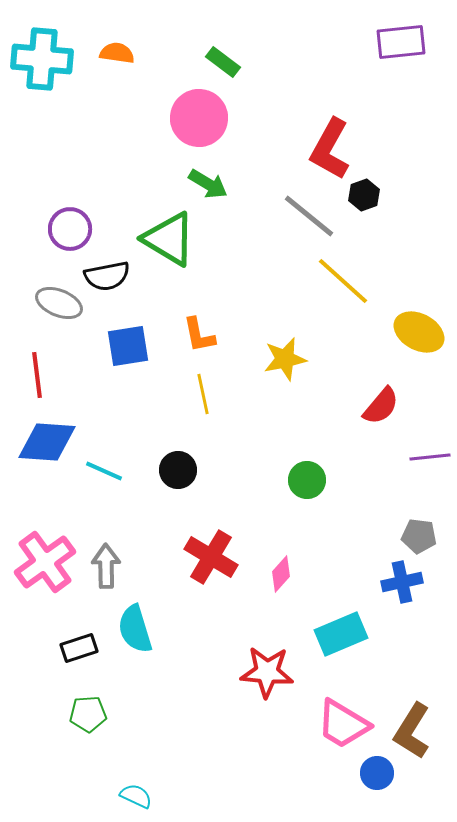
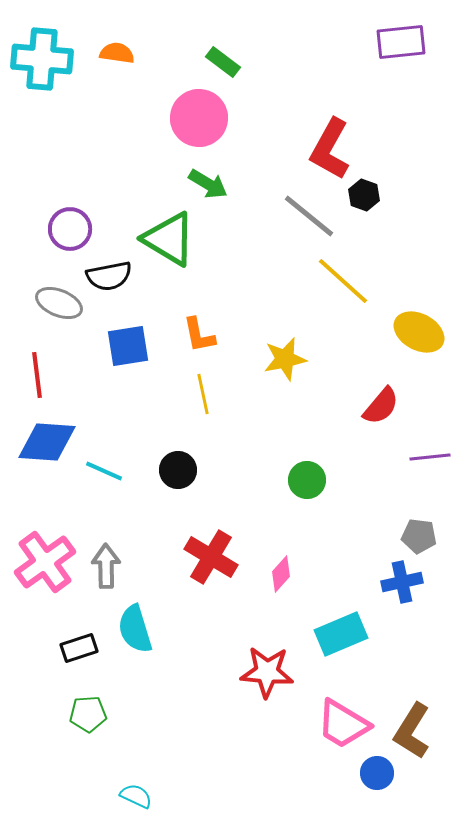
black hexagon at (364, 195): rotated 20 degrees counterclockwise
black semicircle at (107, 276): moved 2 px right
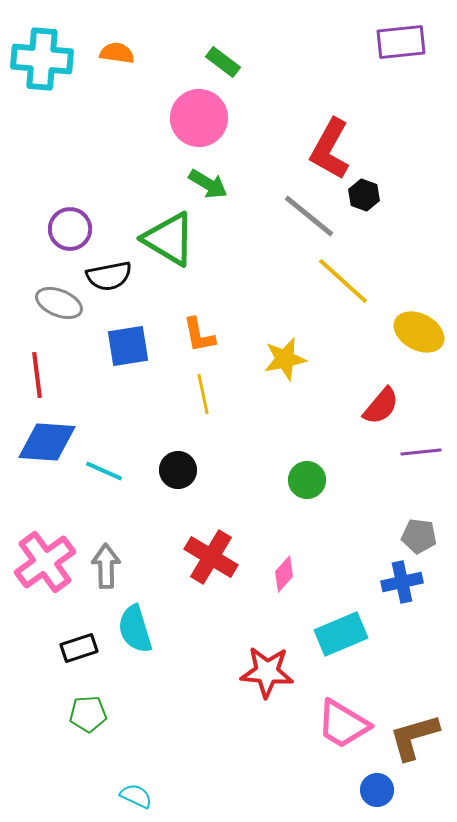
purple line at (430, 457): moved 9 px left, 5 px up
pink diamond at (281, 574): moved 3 px right
brown L-shape at (412, 731): moved 2 px right, 6 px down; rotated 42 degrees clockwise
blue circle at (377, 773): moved 17 px down
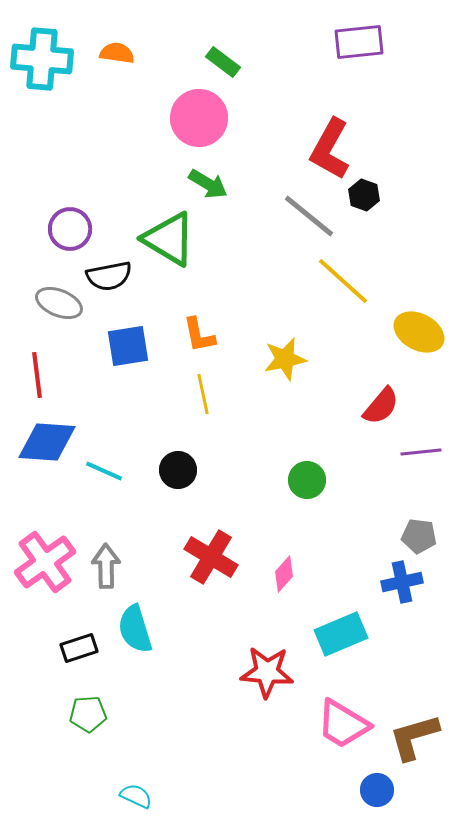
purple rectangle at (401, 42): moved 42 px left
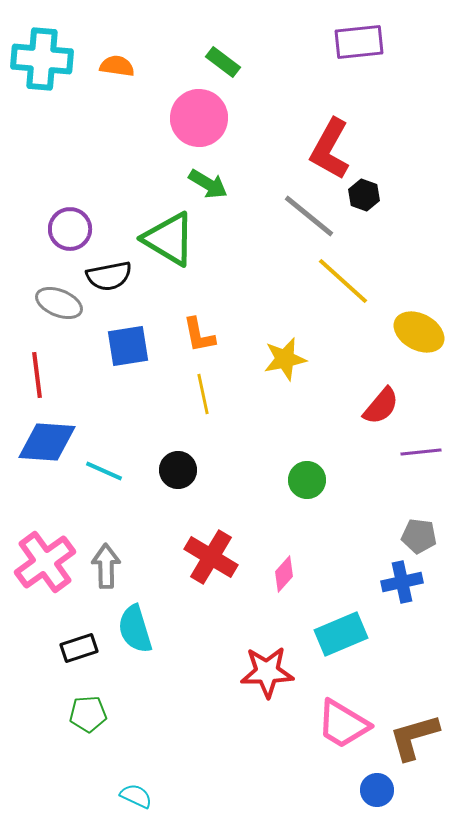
orange semicircle at (117, 53): moved 13 px down
red star at (267, 672): rotated 6 degrees counterclockwise
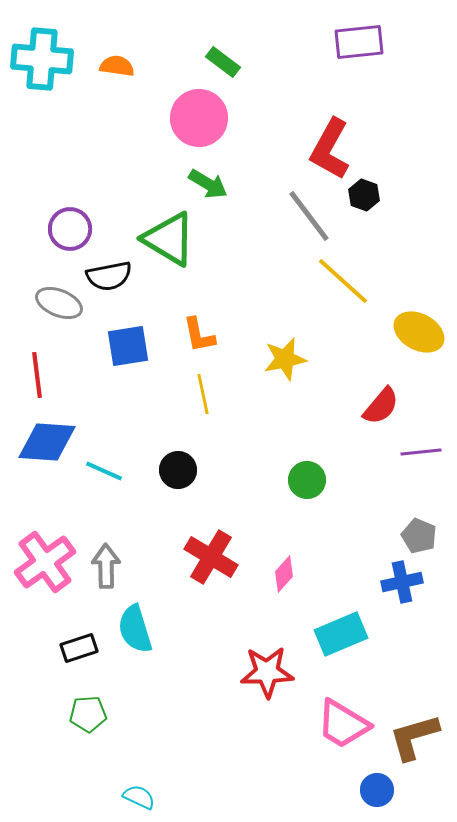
gray line at (309, 216): rotated 14 degrees clockwise
gray pentagon at (419, 536): rotated 16 degrees clockwise
cyan semicircle at (136, 796): moved 3 px right, 1 px down
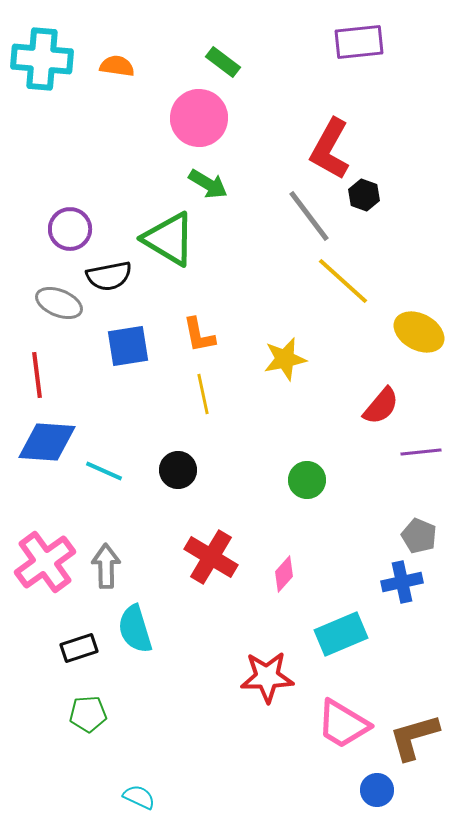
red star at (267, 672): moved 5 px down
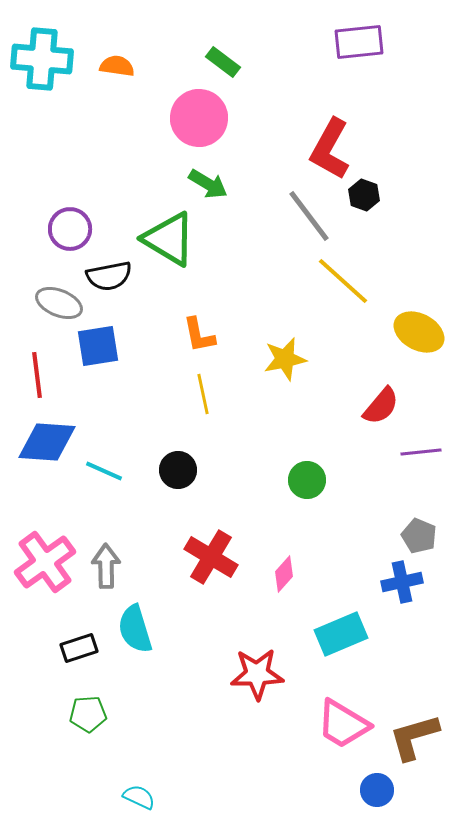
blue square at (128, 346): moved 30 px left
red star at (267, 677): moved 10 px left, 3 px up
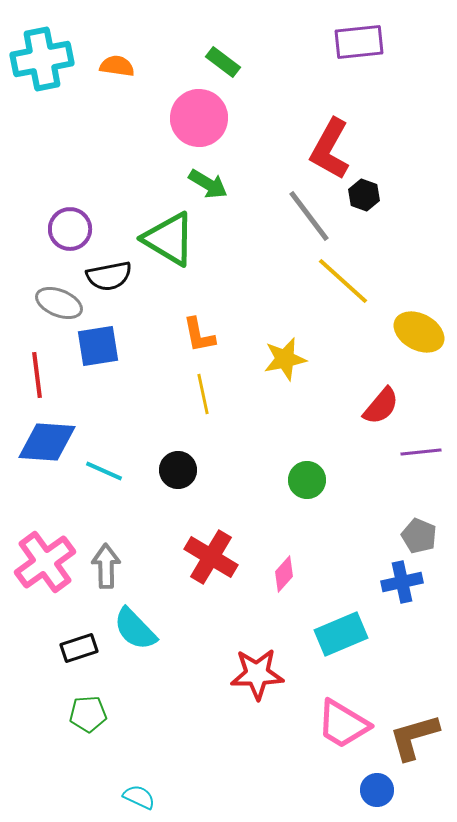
cyan cross at (42, 59): rotated 16 degrees counterclockwise
cyan semicircle at (135, 629): rotated 27 degrees counterclockwise
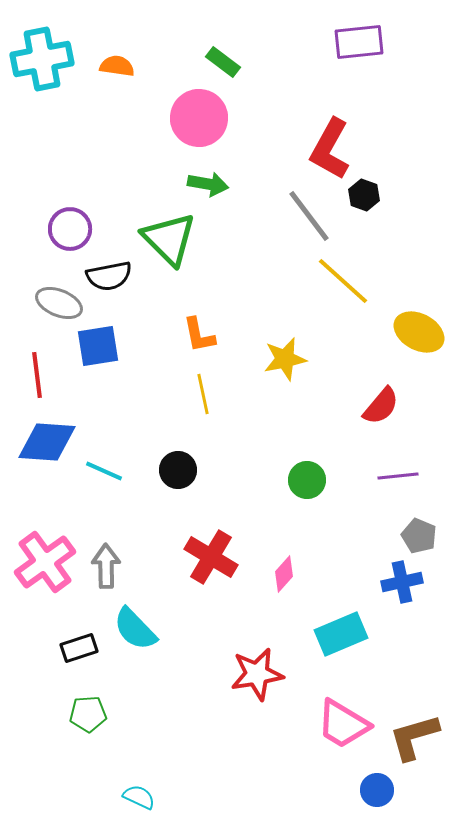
green arrow at (208, 184): rotated 21 degrees counterclockwise
green triangle at (169, 239): rotated 14 degrees clockwise
purple line at (421, 452): moved 23 px left, 24 px down
red star at (257, 674): rotated 8 degrees counterclockwise
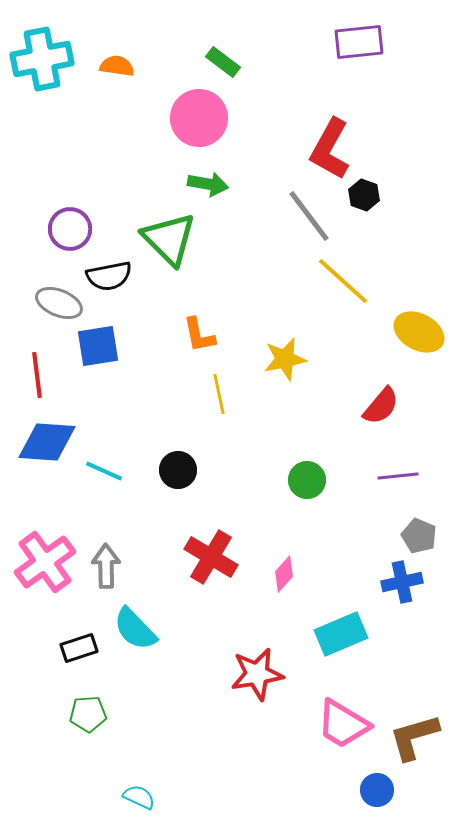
yellow line at (203, 394): moved 16 px right
